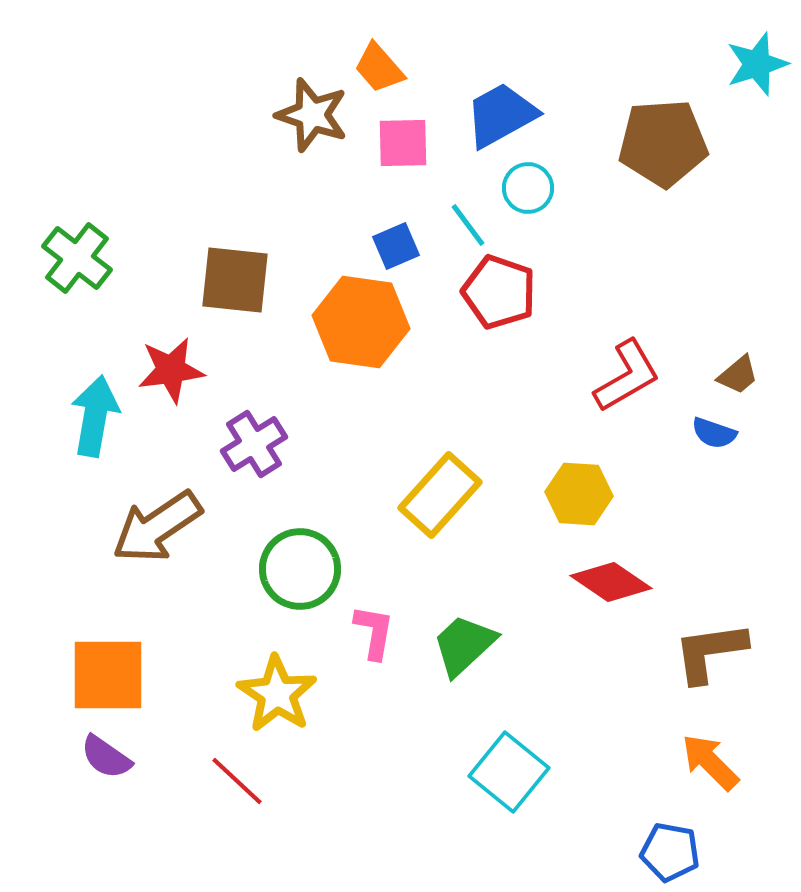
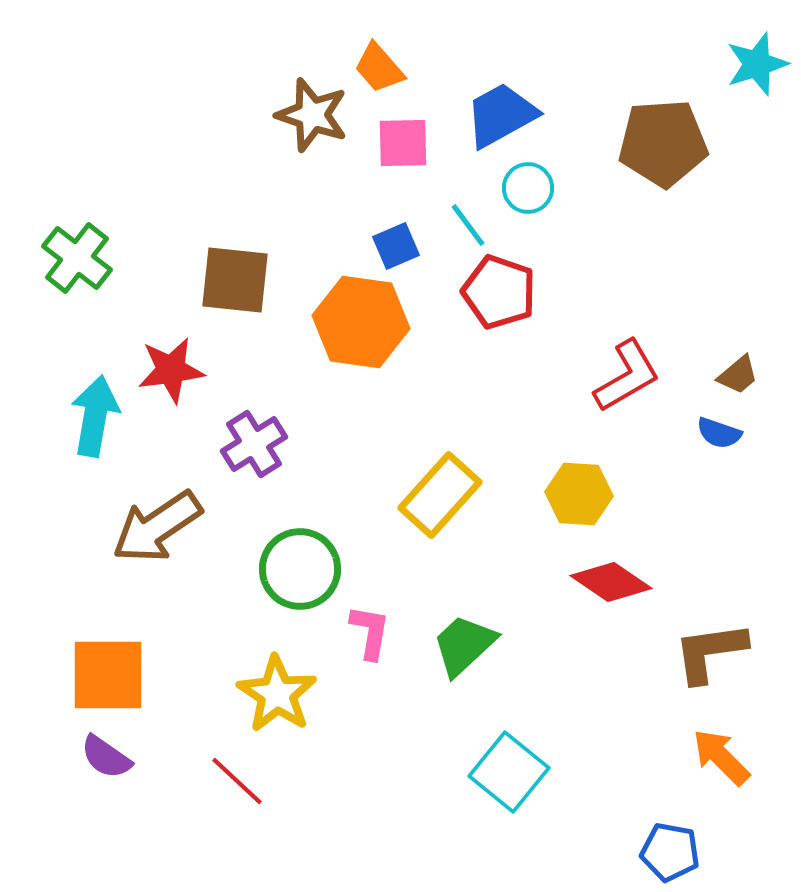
blue semicircle: moved 5 px right
pink L-shape: moved 4 px left
orange arrow: moved 11 px right, 5 px up
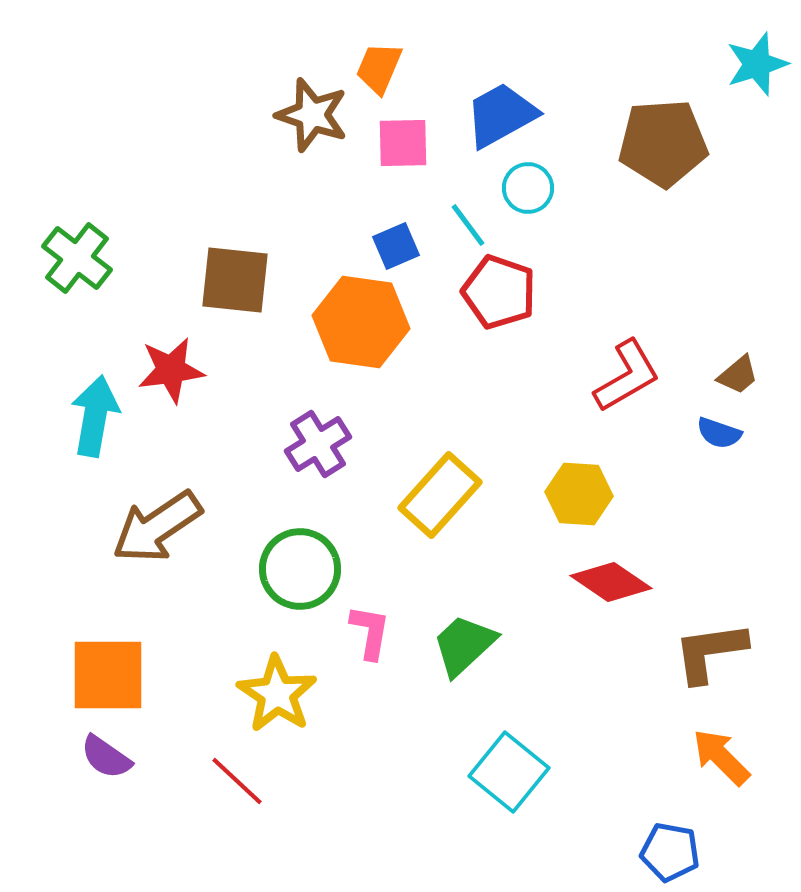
orange trapezoid: rotated 64 degrees clockwise
purple cross: moved 64 px right
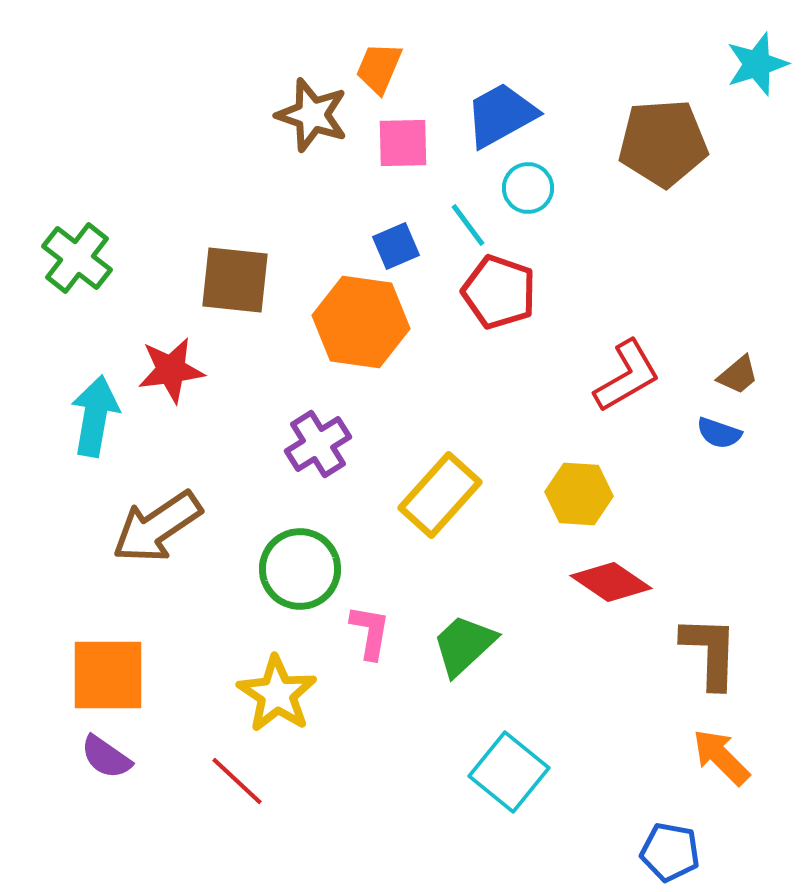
brown L-shape: rotated 100 degrees clockwise
